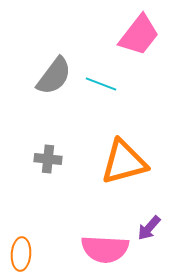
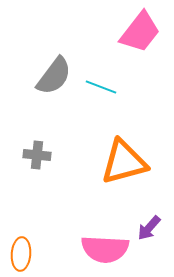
pink trapezoid: moved 1 px right, 3 px up
cyan line: moved 3 px down
gray cross: moved 11 px left, 4 px up
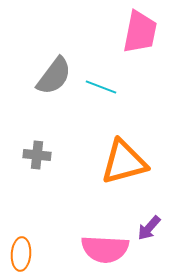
pink trapezoid: rotated 27 degrees counterclockwise
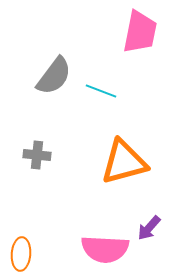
cyan line: moved 4 px down
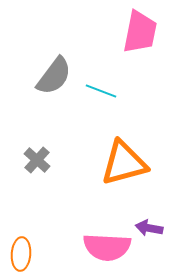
gray cross: moved 5 px down; rotated 36 degrees clockwise
orange triangle: moved 1 px down
purple arrow: rotated 60 degrees clockwise
pink semicircle: moved 2 px right, 2 px up
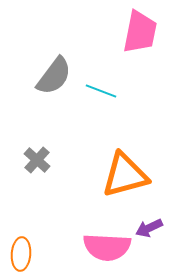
orange triangle: moved 1 px right, 12 px down
purple arrow: rotated 36 degrees counterclockwise
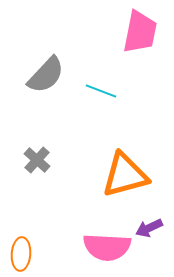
gray semicircle: moved 8 px left, 1 px up; rotated 6 degrees clockwise
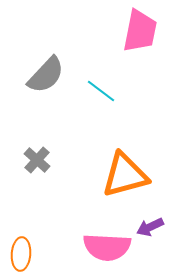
pink trapezoid: moved 1 px up
cyan line: rotated 16 degrees clockwise
purple arrow: moved 1 px right, 1 px up
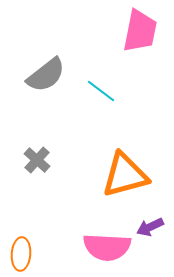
gray semicircle: rotated 9 degrees clockwise
